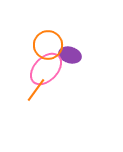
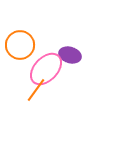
orange circle: moved 28 px left
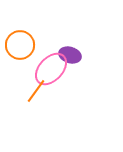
pink ellipse: moved 5 px right
orange line: moved 1 px down
